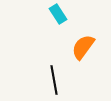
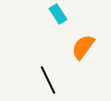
black line: moved 6 px left; rotated 16 degrees counterclockwise
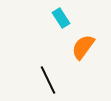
cyan rectangle: moved 3 px right, 4 px down
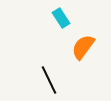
black line: moved 1 px right
